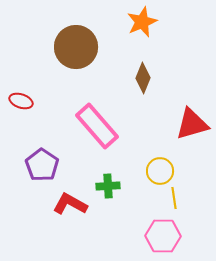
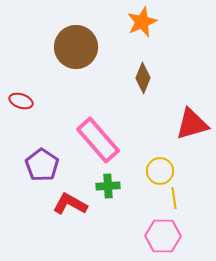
pink rectangle: moved 1 px right, 14 px down
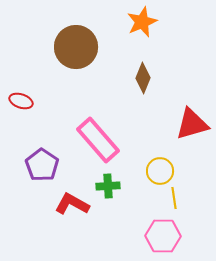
red L-shape: moved 2 px right
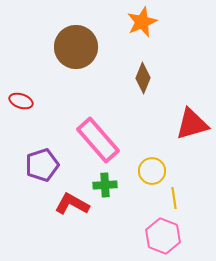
purple pentagon: rotated 20 degrees clockwise
yellow circle: moved 8 px left
green cross: moved 3 px left, 1 px up
pink hexagon: rotated 20 degrees clockwise
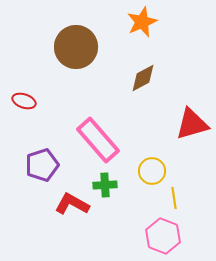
brown diamond: rotated 40 degrees clockwise
red ellipse: moved 3 px right
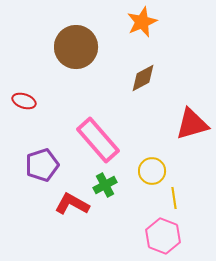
green cross: rotated 25 degrees counterclockwise
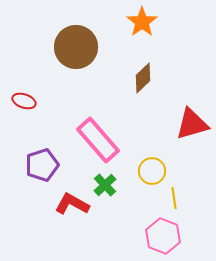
orange star: rotated 12 degrees counterclockwise
brown diamond: rotated 16 degrees counterclockwise
green cross: rotated 15 degrees counterclockwise
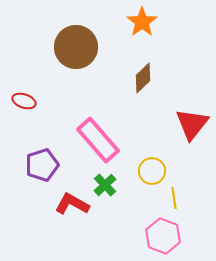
red triangle: rotated 36 degrees counterclockwise
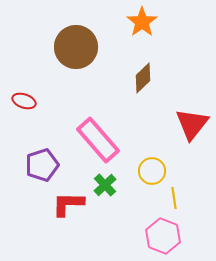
red L-shape: moved 4 px left; rotated 28 degrees counterclockwise
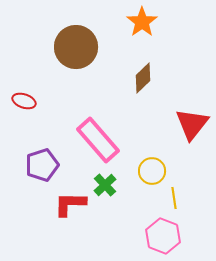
red L-shape: moved 2 px right
